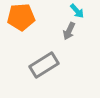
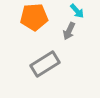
orange pentagon: moved 13 px right
gray rectangle: moved 1 px right, 1 px up
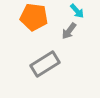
orange pentagon: rotated 12 degrees clockwise
gray arrow: rotated 12 degrees clockwise
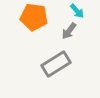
gray rectangle: moved 11 px right
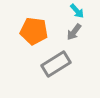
orange pentagon: moved 14 px down
gray arrow: moved 5 px right, 1 px down
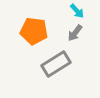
gray arrow: moved 1 px right, 1 px down
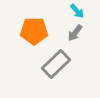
orange pentagon: rotated 8 degrees counterclockwise
gray rectangle: rotated 12 degrees counterclockwise
